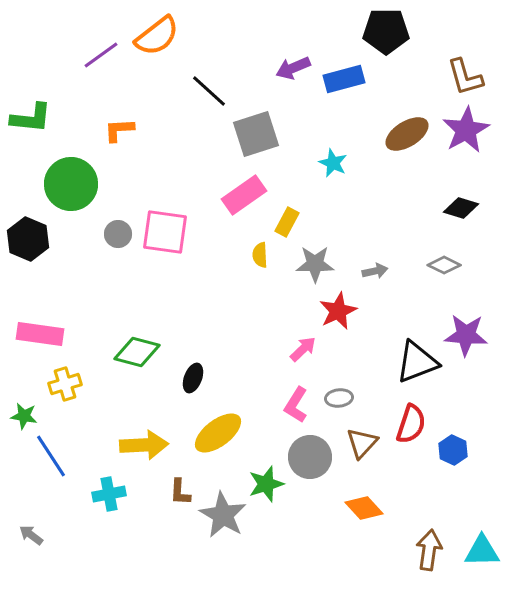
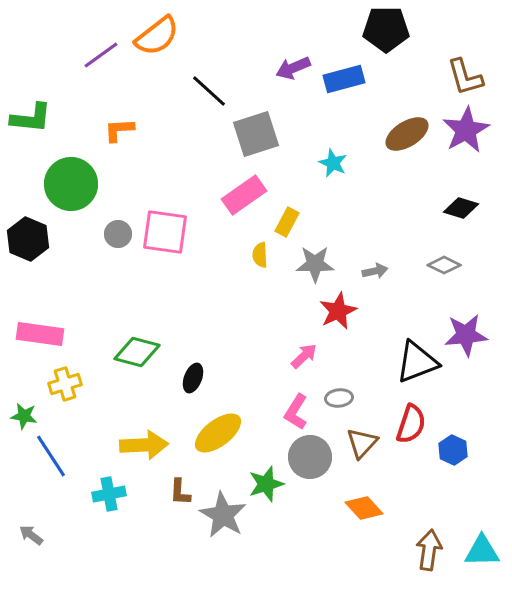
black pentagon at (386, 31): moved 2 px up
purple star at (466, 335): rotated 9 degrees counterclockwise
pink arrow at (303, 349): moved 1 px right, 7 px down
pink L-shape at (296, 405): moved 7 px down
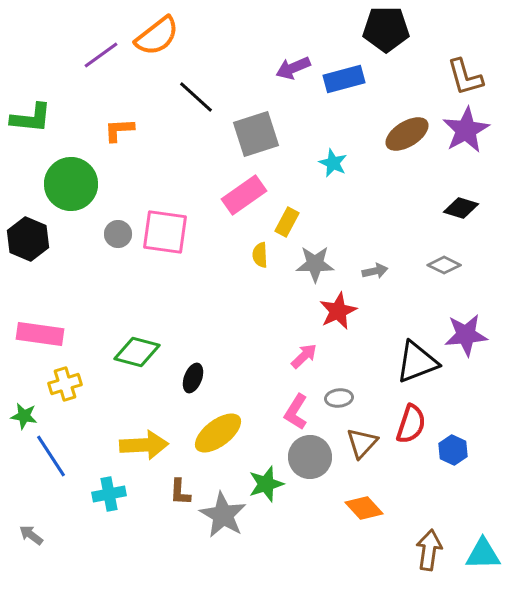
black line at (209, 91): moved 13 px left, 6 px down
cyan triangle at (482, 551): moved 1 px right, 3 px down
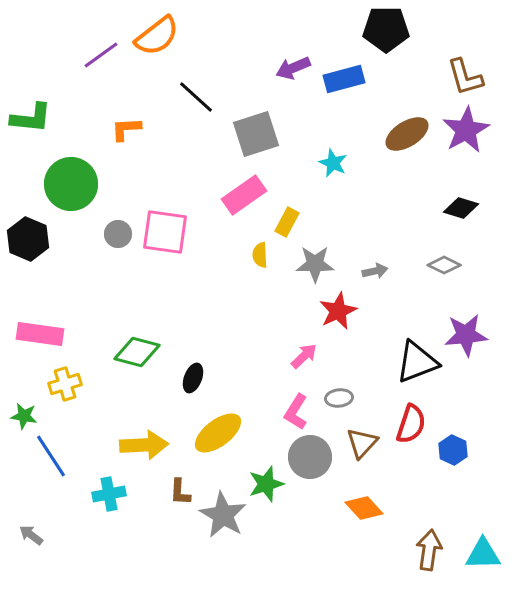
orange L-shape at (119, 130): moved 7 px right, 1 px up
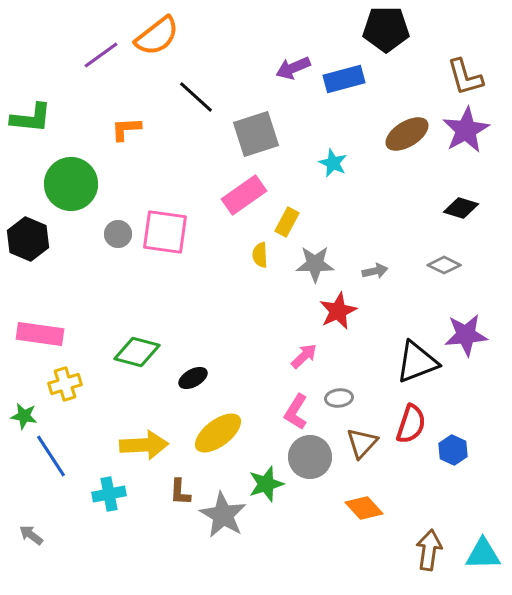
black ellipse at (193, 378): rotated 40 degrees clockwise
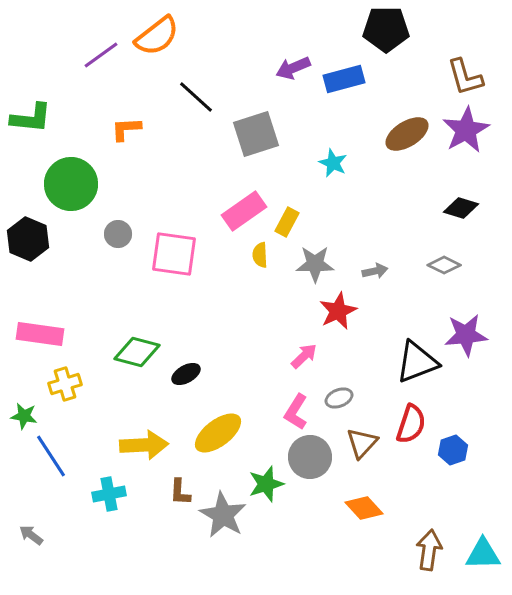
pink rectangle at (244, 195): moved 16 px down
pink square at (165, 232): moved 9 px right, 22 px down
black ellipse at (193, 378): moved 7 px left, 4 px up
gray ellipse at (339, 398): rotated 16 degrees counterclockwise
blue hexagon at (453, 450): rotated 16 degrees clockwise
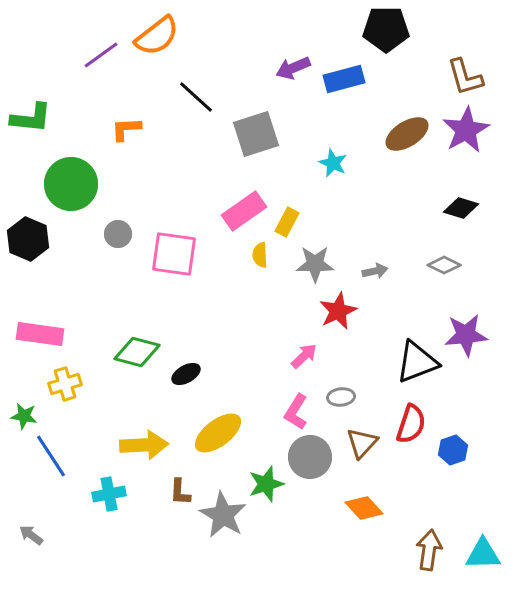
gray ellipse at (339, 398): moved 2 px right, 1 px up; rotated 16 degrees clockwise
